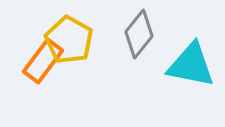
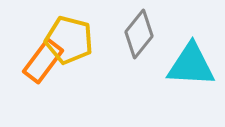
yellow pentagon: rotated 15 degrees counterclockwise
cyan triangle: rotated 8 degrees counterclockwise
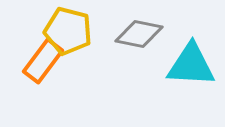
gray diamond: rotated 63 degrees clockwise
yellow pentagon: moved 1 px left, 9 px up
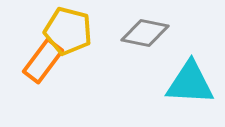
gray diamond: moved 6 px right, 1 px up
cyan triangle: moved 1 px left, 18 px down
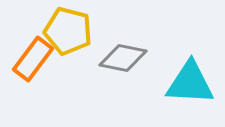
gray diamond: moved 22 px left, 25 px down
orange rectangle: moved 10 px left, 2 px up
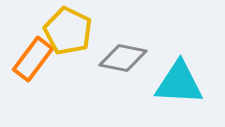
yellow pentagon: rotated 12 degrees clockwise
cyan triangle: moved 11 px left
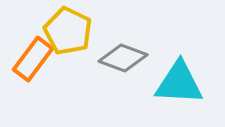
gray diamond: rotated 9 degrees clockwise
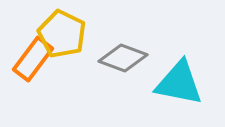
yellow pentagon: moved 6 px left, 3 px down
cyan triangle: rotated 8 degrees clockwise
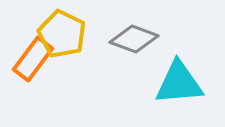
gray diamond: moved 11 px right, 19 px up
cyan triangle: rotated 16 degrees counterclockwise
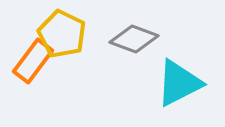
orange rectangle: moved 2 px down
cyan triangle: rotated 22 degrees counterclockwise
